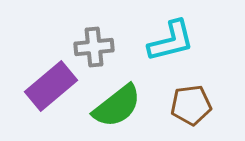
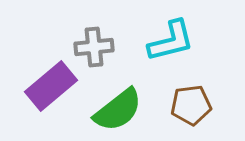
green semicircle: moved 1 px right, 4 px down
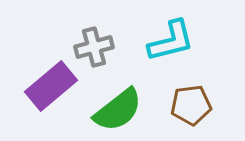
gray cross: rotated 9 degrees counterclockwise
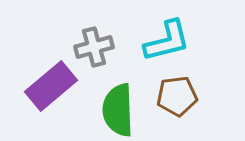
cyan L-shape: moved 4 px left
brown pentagon: moved 14 px left, 9 px up
green semicircle: rotated 126 degrees clockwise
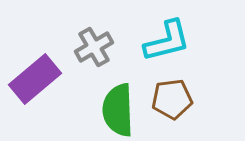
gray cross: rotated 15 degrees counterclockwise
purple rectangle: moved 16 px left, 7 px up
brown pentagon: moved 5 px left, 3 px down
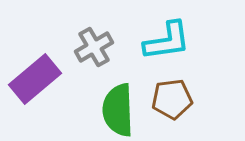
cyan L-shape: rotated 6 degrees clockwise
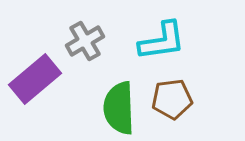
cyan L-shape: moved 5 px left
gray cross: moved 9 px left, 6 px up
green semicircle: moved 1 px right, 2 px up
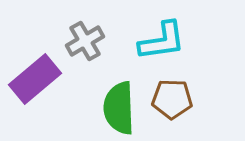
brown pentagon: rotated 9 degrees clockwise
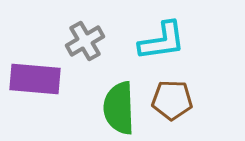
purple rectangle: rotated 45 degrees clockwise
brown pentagon: moved 1 px down
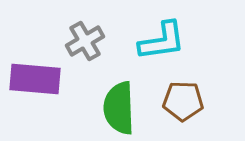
brown pentagon: moved 11 px right, 1 px down
